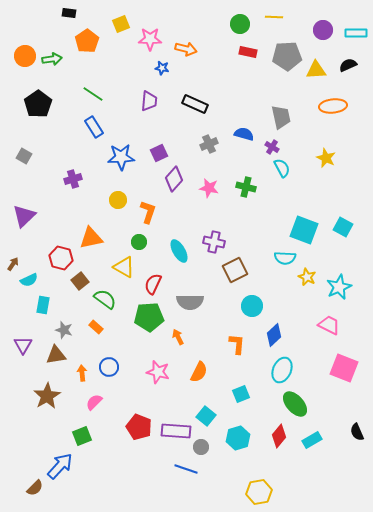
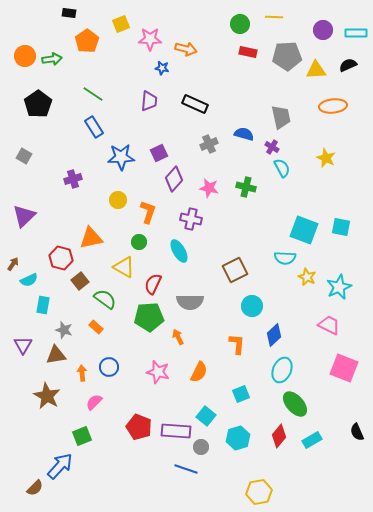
cyan square at (343, 227): moved 2 px left; rotated 18 degrees counterclockwise
purple cross at (214, 242): moved 23 px left, 23 px up
brown star at (47, 396): rotated 12 degrees counterclockwise
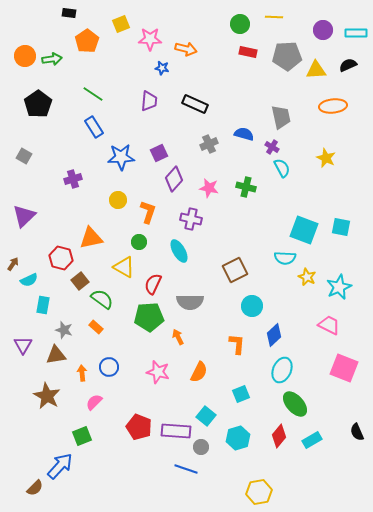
green semicircle at (105, 299): moved 3 px left
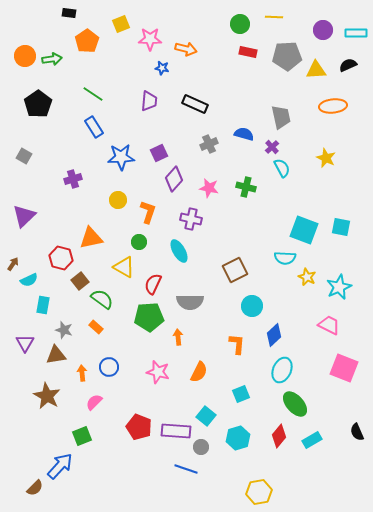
purple cross at (272, 147): rotated 16 degrees clockwise
orange arrow at (178, 337): rotated 21 degrees clockwise
purple triangle at (23, 345): moved 2 px right, 2 px up
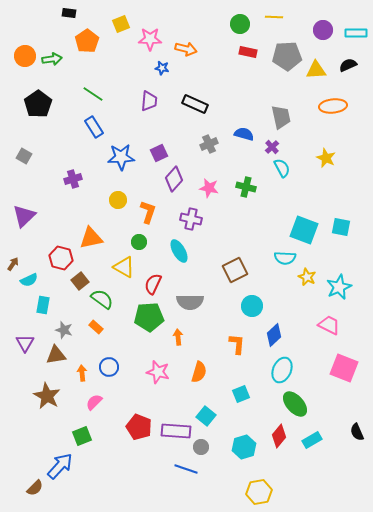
orange semicircle at (199, 372): rotated 10 degrees counterclockwise
cyan hexagon at (238, 438): moved 6 px right, 9 px down
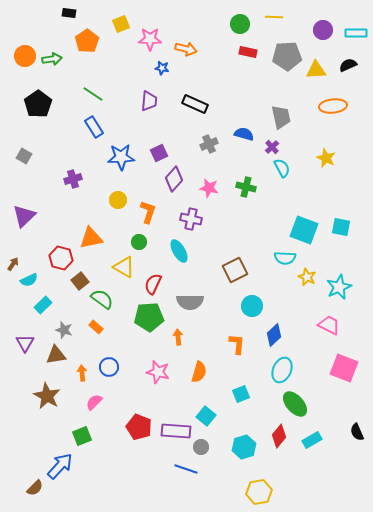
cyan rectangle at (43, 305): rotated 36 degrees clockwise
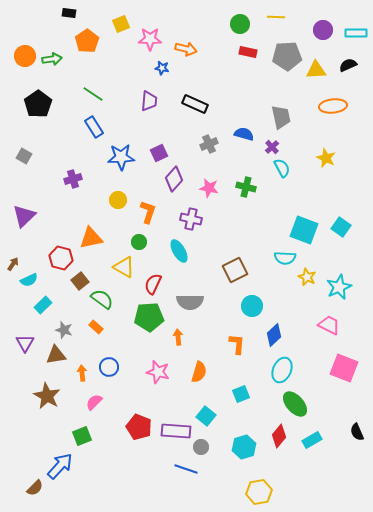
yellow line at (274, 17): moved 2 px right
cyan square at (341, 227): rotated 24 degrees clockwise
